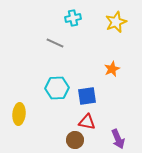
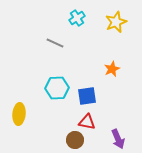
cyan cross: moved 4 px right; rotated 21 degrees counterclockwise
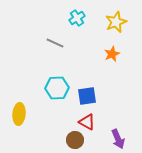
orange star: moved 15 px up
red triangle: rotated 18 degrees clockwise
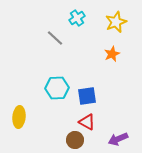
gray line: moved 5 px up; rotated 18 degrees clockwise
yellow ellipse: moved 3 px down
purple arrow: rotated 90 degrees clockwise
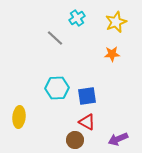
orange star: rotated 21 degrees clockwise
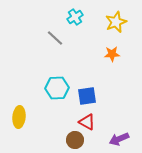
cyan cross: moved 2 px left, 1 px up
purple arrow: moved 1 px right
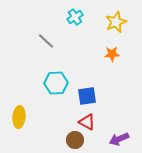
gray line: moved 9 px left, 3 px down
cyan hexagon: moved 1 px left, 5 px up
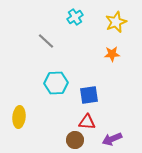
blue square: moved 2 px right, 1 px up
red triangle: rotated 24 degrees counterclockwise
purple arrow: moved 7 px left
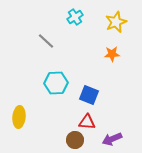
blue square: rotated 30 degrees clockwise
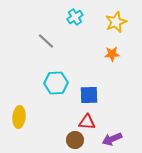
blue square: rotated 24 degrees counterclockwise
